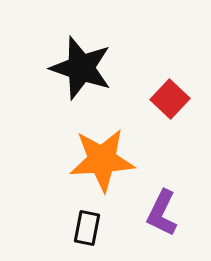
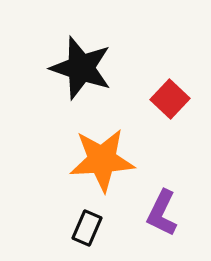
black rectangle: rotated 12 degrees clockwise
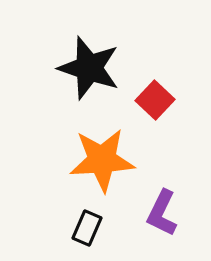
black star: moved 8 px right
red square: moved 15 px left, 1 px down
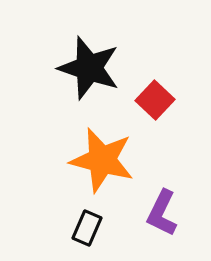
orange star: rotated 18 degrees clockwise
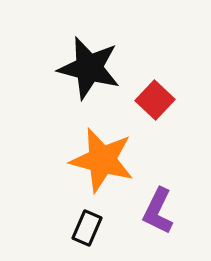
black star: rotated 4 degrees counterclockwise
purple L-shape: moved 4 px left, 2 px up
